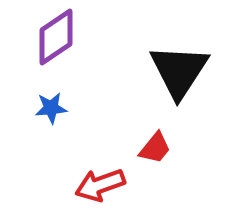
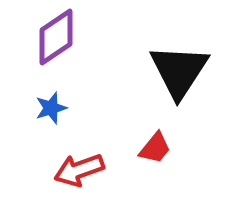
blue star: rotated 12 degrees counterclockwise
red arrow: moved 21 px left, 15 px up
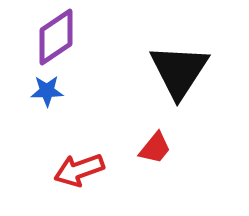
blue star: moved 4 px left, 17 px up; rotated 16 degrees clockwise
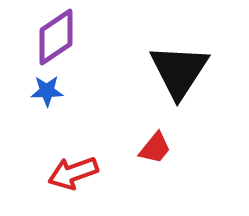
red arrow: moved 6 px left, 3 px down
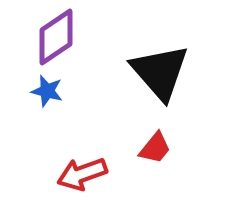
black triangle: moved 19 px left, 1 px down; rotated 14 degrees counterclockwise
blue star: rotated 16 degrees clockwise
red arrow: moved 9 px right, 1 px down
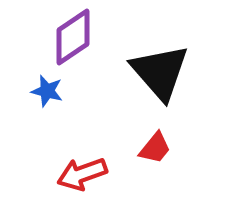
purple diamond: moved 17 px right
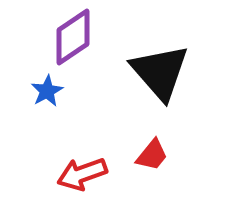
blue star: rotated 28 degrees clockwise
red trapezoid: moved 3 px left, 7 px down
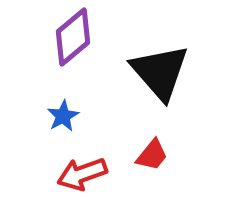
purple diamond: rotated 6 degrees counterclockwise
blue star: moved 16 px right, 25 px down
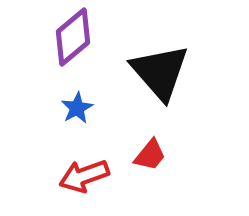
blue star: moved 14 px right, 8 px up
red trapezoid: moved 2 px left
red arrow: moved 2 px right, 2 px down
